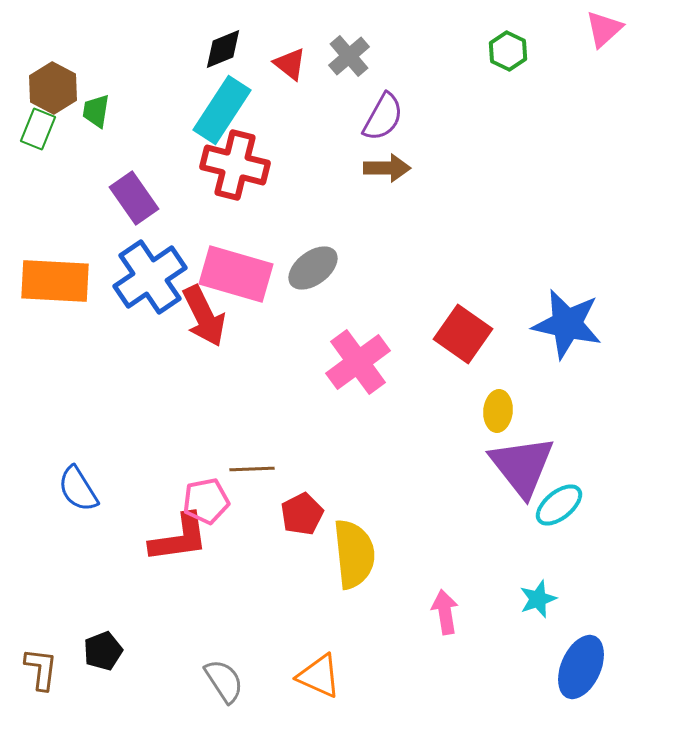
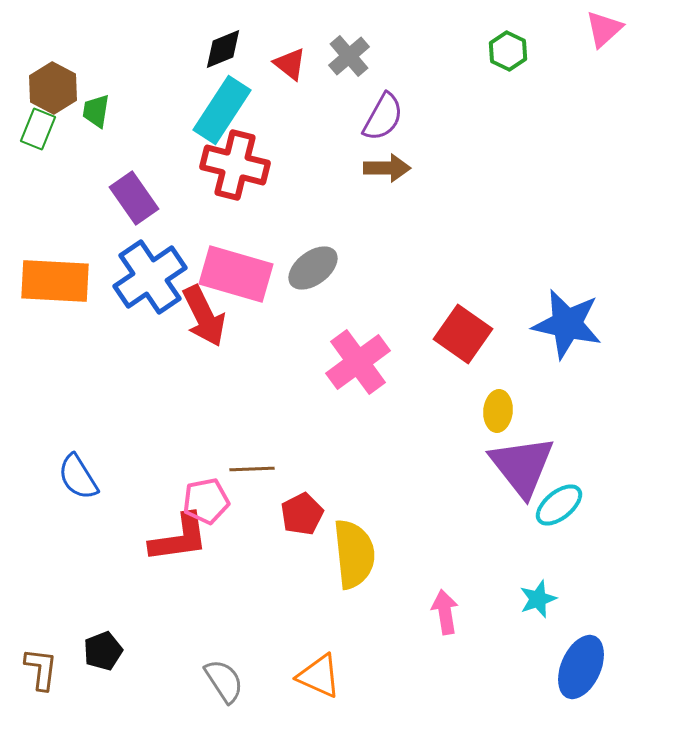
blue semicircle: moved 12 px up
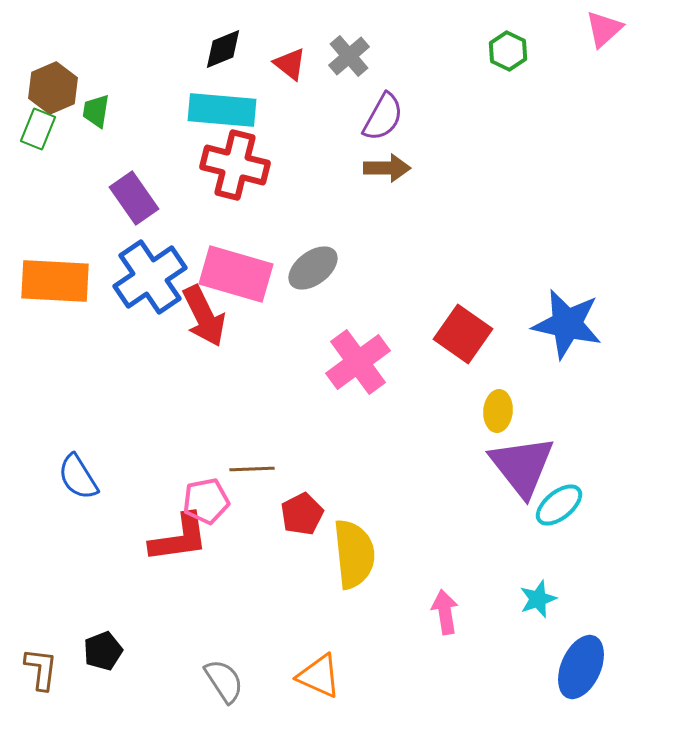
brown hexagon: rotated 9 degrees clockwise
cyan rectangle: rotated 62 degrees clockwise
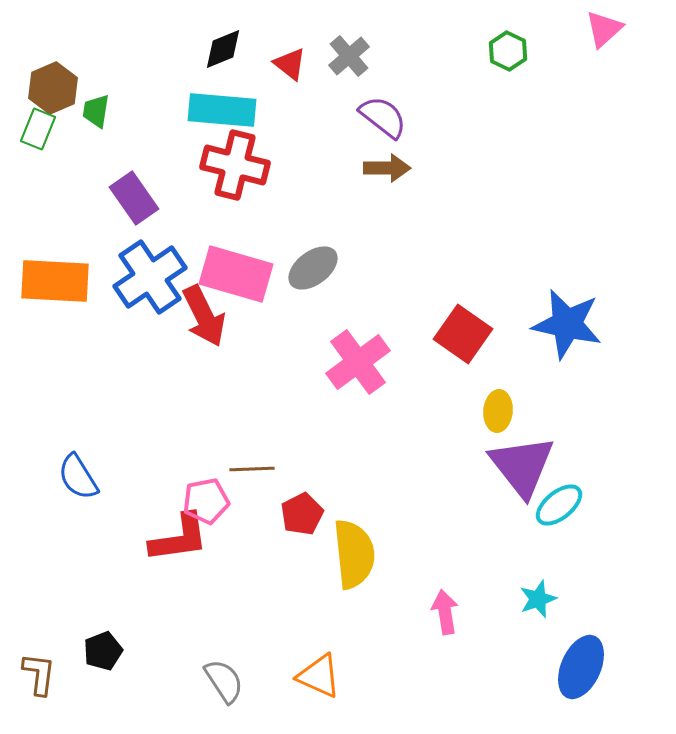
purple semicircle: rotated 81 degrees counterclockwise
brown L-shape: moved 2 px left, 5 px down
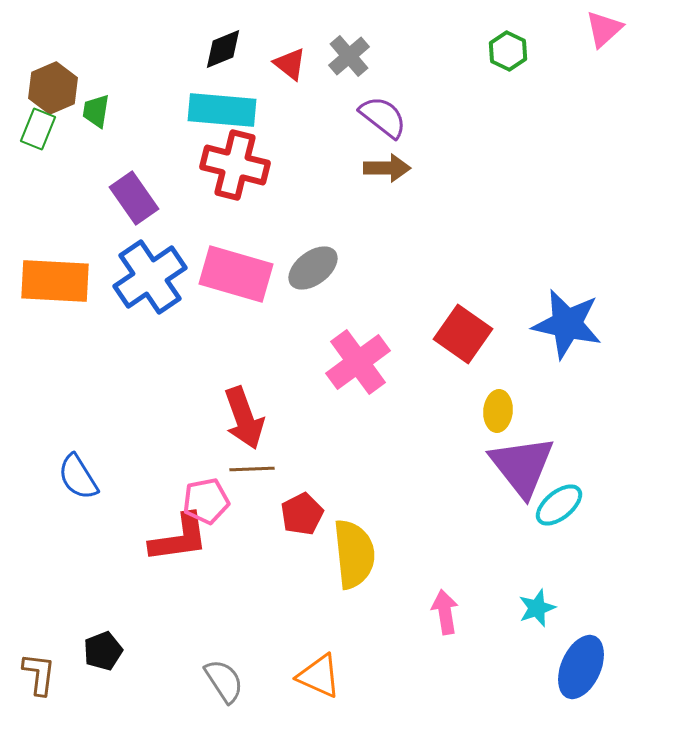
red arrow: moved 40 px right, 102 px down; rotated 6 degrees clockwise
cyan star: moved 1 px left, 9 px down
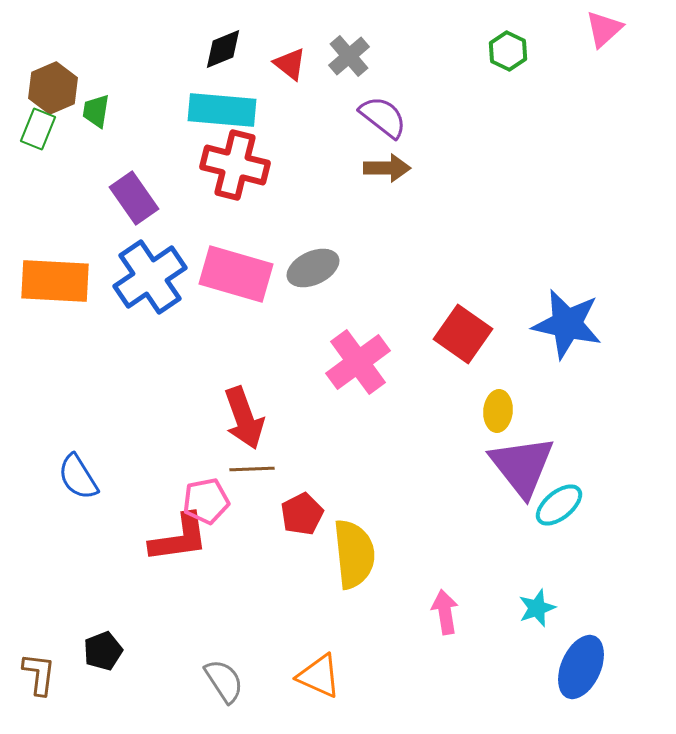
gray ellipse: rotated 12 degrees clockwise
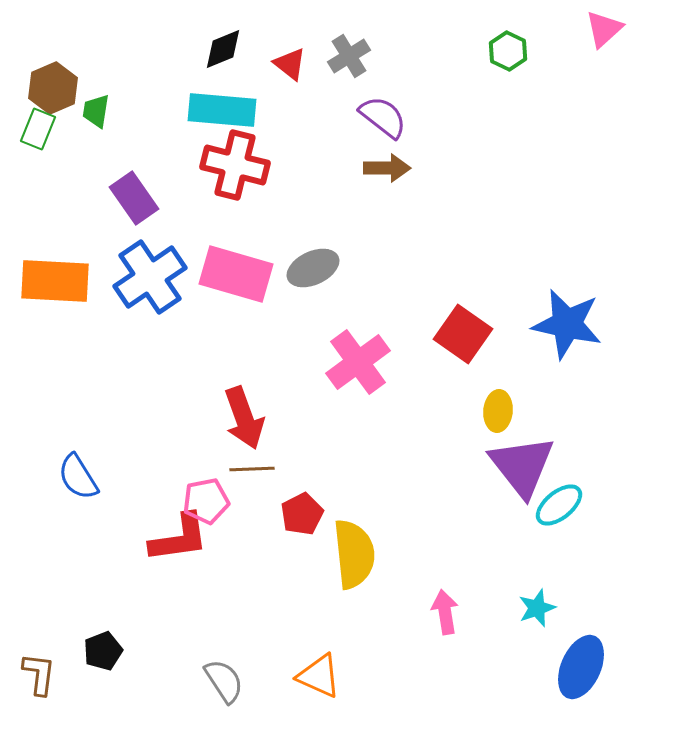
gray cross: rotated 9 degrees clockwise
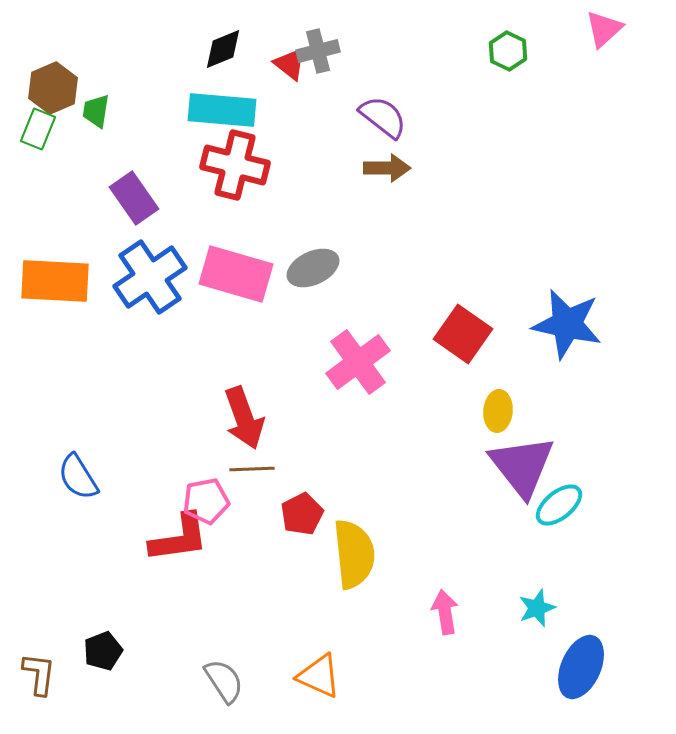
gray cross: moved 31 px left, 5 px up; rotated 18 degrees clockwise
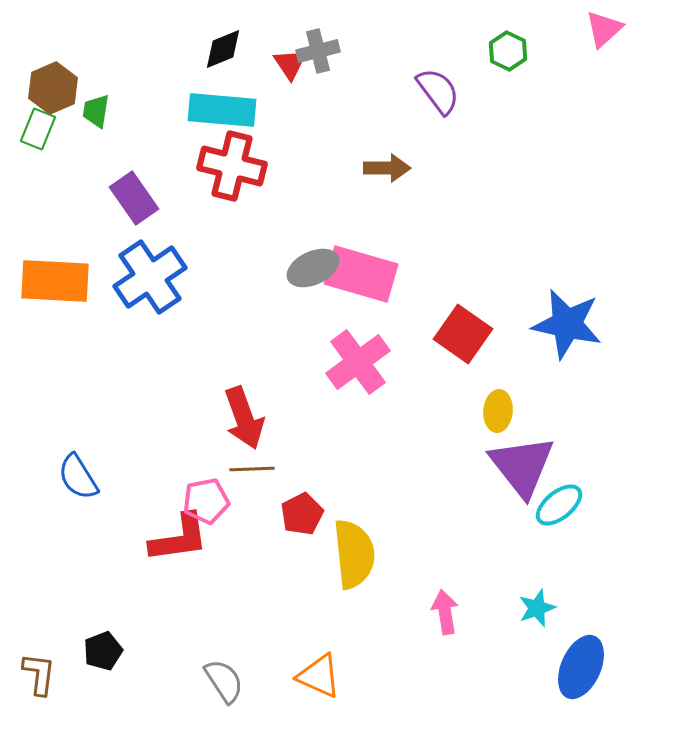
red triangle: rotated 18 degrees clockwise
purple semicircle: moved 55 px right, 26 px up; rotated 15 degrees clockwise
red cross: moved 3 px left, 1 px down
pink rectangle: moved 125 px right
